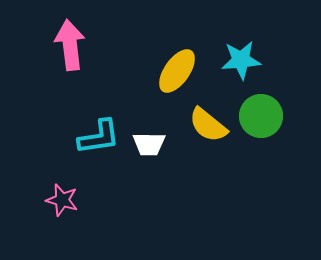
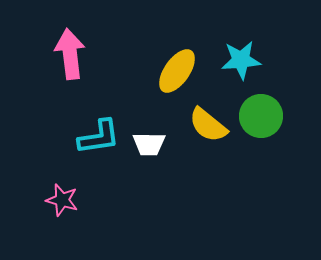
pink arrow: moved 9 px down
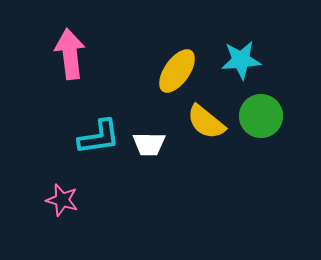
yellow semicircle: moved 2 px left, 3 px up
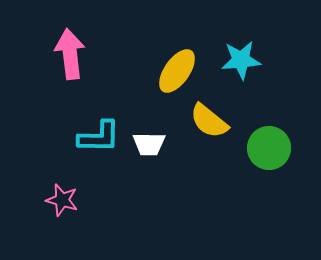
green circle: moved 8 px right, 32 px down
yellow semicircle: moved 3 px right, 1 px up
cyan L-shape: rotated 9 degrees clockwise
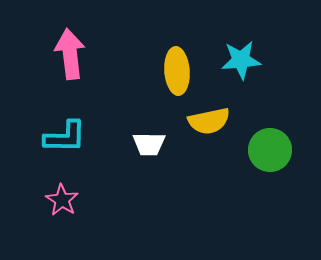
yellow ellipse: rotated 39 degrees counterclockwise
yellow semicircle: rotated 51 degrees counterclockwise
cyan L-shape: moved 34 px left
green circle: moved 1 px right, 2 px down
pink star: rotated 16 degrees clockwise
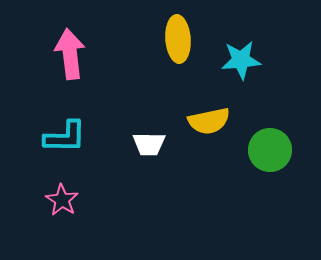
yellow ellipse: moved 1 px right, 32 px up
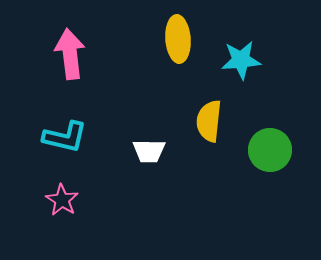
yellow semicircle: rotated 108 degrees clockwise
cyan L-shape: rotated 12 degrees clockwise
white trapezoid: moved 7 px down
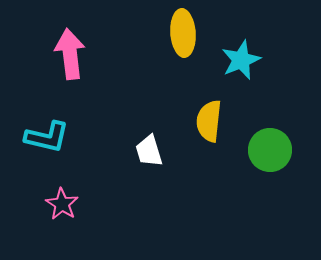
yellow ellipse: moved 5 px right, 6 px up
cyan star: rotated 18 degrees counterclockwise
cyan L-shape: moved 18 px left
white trapezoid: rotated 72 degrees clockwise
pink star: moved 4 px down
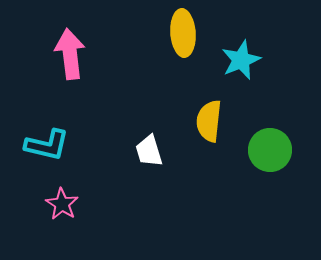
cyan L-shape: moved 8 px down
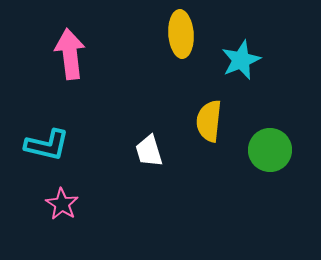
yellow ellipse: moved 2 px left, 1 px down
